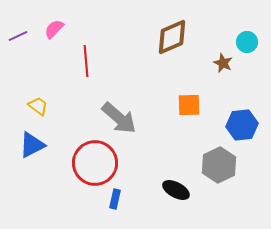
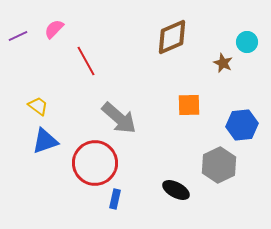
red line: rotated 24 degrees counterclockwise
blue triangle: moved 13 px right, 4 px up; rotated 8 degrees clockwise
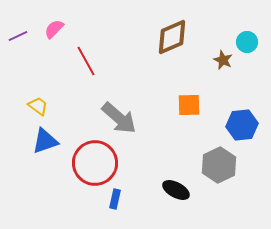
brown star: moved 3 px up
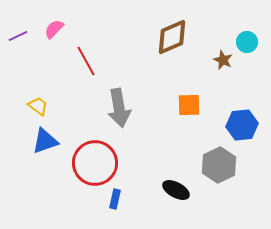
gray arrow: moved 10 px up; rotated 39 degrees clockwise
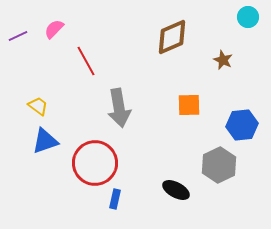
cyan circle: moved 1 px right, 25 px up
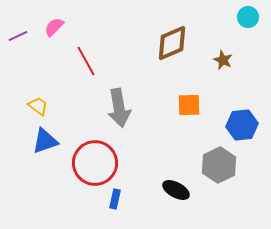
pink semicircle: moved 2 px up
brown diamond: moved 6 px down
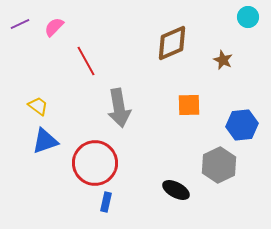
purple line: moved 2 px right, 12 px up
blue rectangle: moved 9 px left, 3 px down
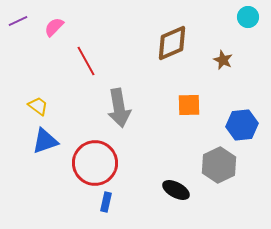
purple line: moved 2 px left, 3 px up
